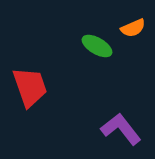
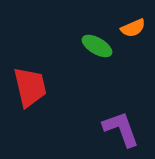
red trapezoid: rotated 6 degrees clockwise
purple L-shape: rotated 18 degrees clockwise
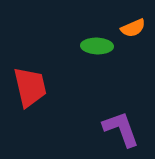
green ellipse: rotated 28 degrees counterclockwise
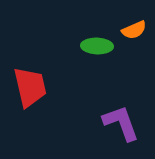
orange semicircle: moved 1 px right, 2 px down
purple L-shape: moved 6 px up
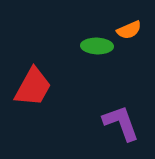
orange semicircle: moved 5 px left
red trapezoid: moved 3 px right; rotated 42 degrees clockwise
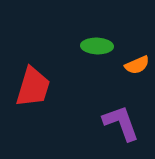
orange semicircle: moved 8 px right, 35 px down
red trapezoid: rotated 12 degrees counterclockwise
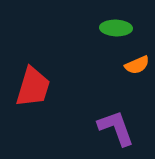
green ellipse: moved 19 px right, 18 px up
purple L-shape: moved 5 px left, 5 px down
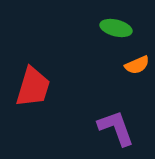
green ellipse: rotated 12 degrees clockwise
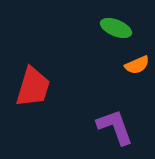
green ellipse: rotated 8 degrees clockwise
purple L-shape: moved 1 px left, 1 px up
